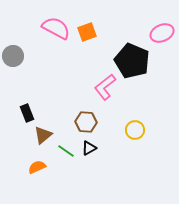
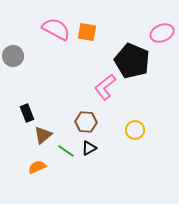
pink semicircle: moved 1 px down
orange square: rotated 30 degrees clockwise
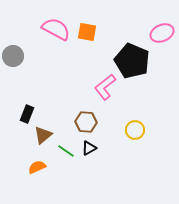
black rectangle: moved 1 px down; rotated 42 degrees clockwise
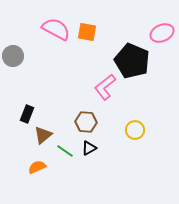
green line: moved 1 px left
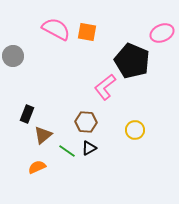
green line: moved 2 px right
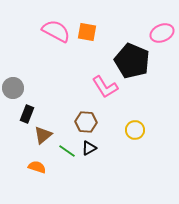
pink semicircle: moved 2 px down
gray circle: moved 32 px down
pink L-shape: rotated 84 degrees counterclockwise
orange semicircle: rotated 42 degrees clockwise
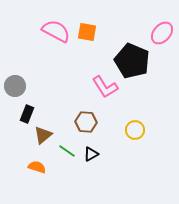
pink ellipse: rotated 25 degrees counterclockwise
gray circle: moved 2 px right, 2 px up
black triangle: moved 2 px right, 6 px down
